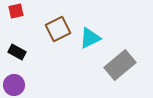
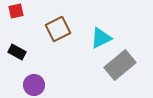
cyan triangle: moved 11 px right
purple circle: moved 20 px right
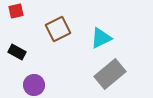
gray rectangle: moved 10 px left, 9 px down
